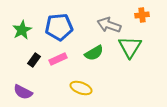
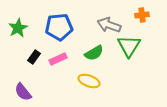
green star: moved 4 px left, 2 px up
green triangle: moved 1 px left, 1 px up
black rectangle: moved 3 px up
yellow ellipse: moved 8 px right, 7 px up
purple semicircle: rotated 24 degrees clockwise
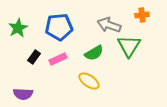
yellow ellipse: rotated 15 degrees clockwise
purple semicircle: moved 2 px down; rotated 48 degrees counterclockwise
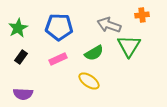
blue pentagon: rotated 8 degrees clockwise
black rectangle: moved 13 px left
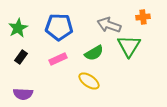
orange cross: moved 1 px right, 2 px down
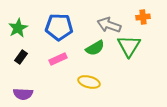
green semicircle: moved 1 px right, 5 px up
yellow ellipse: moved 1 px down; rotated 20 degrees counterclockwise
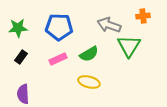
orange cross: moved 1 px up
green star: rotated 24 degrees clockwise
green semicircle: moved 6 px left, 6 px down
purple semicircle: rotated 84 degrees clockwise
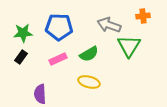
green star: moved 5 px right, 5 px down
purple semicircle: moved 17 px right
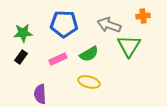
blue pentagon: moved 5 px right, 3 px up
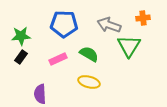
orange cross: moved 2 px down
green star: moved 2 px left, 3 px down
green semicircle: rotated 120 degrees counterclockwise
